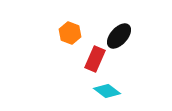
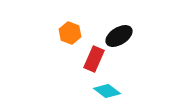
black ellipse: rotated 16 degrees clockwise
red rectangle: moved 1 px left
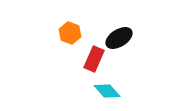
black ellipse: moved 2 px down
cyan diamond: rotated 12 degrees clockwise
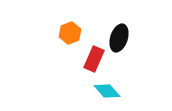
orange hexagon: rotated 20 degrees clockwise
black ellipse: rotated 40 degrees counterclockwise
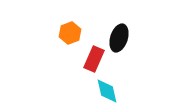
cyan diamond: rotated 28 degrees clockwise
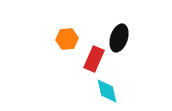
orange hexagon: moved 3 px left, 6 px down; rotated 15 degrees clockwise
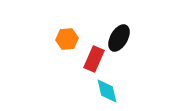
black ellipse: rotated 12 degrees clockwise
